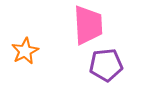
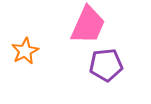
pink trapezoid: rotated 27 degrees clockwise
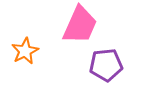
pink trapezoid: moved 8 px left
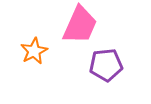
orange star: moved 9 px right
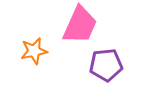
orange star: rotated 16 degrees clockwise
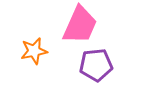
purple pentagon: moved 10 px left
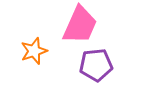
orange star: rotated 8 degrees counterclockwise
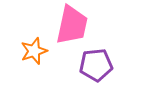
pink trapezoid: moved 8 px left; rotated 12 degrees counterclockwise
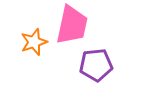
orange star: moved 9 px up
